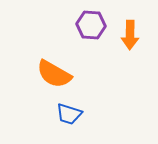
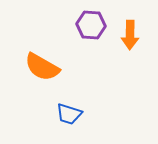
orange semicircle: moved 12 px left, 7 px up
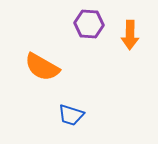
purple hexagon: moved 2 px left, 1 px up
blue trapezoid: moved 2 px right, 1 px down
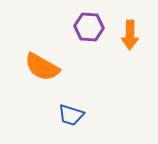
purple hexagon: moved 3 px down
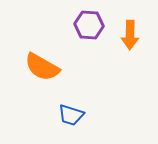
purple hexagon: moved 2 px up
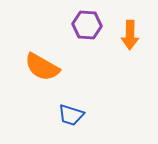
purple hexagon: moved 2 px left
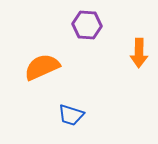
orange arrow: moved 9 px right, 18 px down
orange semicircle: rotated 126 degrees clockwise
